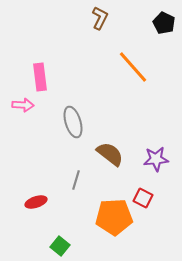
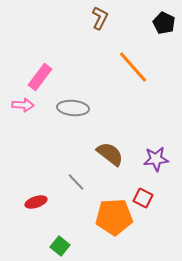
pink rectangle: rotated 44 degrees clockwise
gray ellipse: moved 14 px up; rotated 68 degrees counterclockwise
gray line: moved 2 px down; rotated 60 degrees counterclockwise
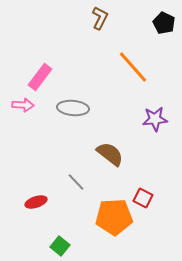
purple star: moved 1 px left, 40 px up
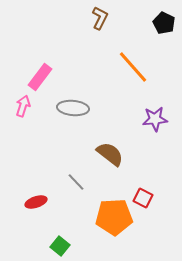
pink arrow: moved 1 px down; rotated 75 degrees counterclockwise
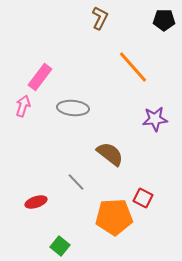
black pentagon: moved 3 px up; rotated 25 degrees counterclockwise
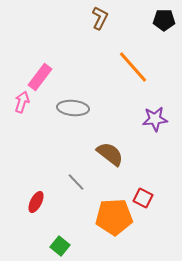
pink arrow: moved 1 px left, 4 px up
red ellipse: rotated 45 degrees counterclockwise
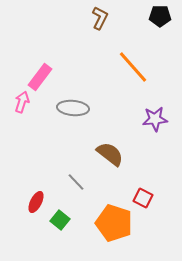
black pentagon: moved 4 px left, 4 px up
orange pentagon: moved 6 px down; rotated 21 degrees clockwise
green square: moved 26 px up
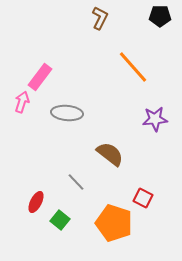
gray ellipse: moved 6 px left, 5 px down
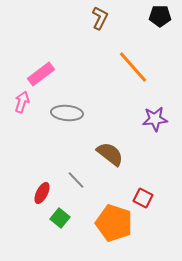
pink rectangle: moved 1 px right, 3 px up; rotated 16 degrees clockwise
gray line: moved 2 px up
red ellipse: moved 6 px right, 9 px up
green square: moved 2 px up
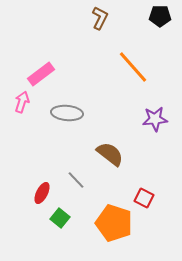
red square: moved 1 px right
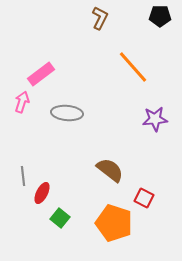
brown semicircle: moved 16 px down
gray line: moved 53 px left, 4 px up; rotated 36 degrees clockwise
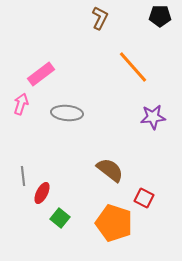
pink arrow: moved 1 px left, 2 px down
purple star: moved 2 px left, 2 px up
